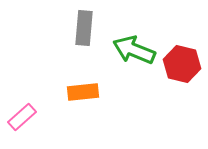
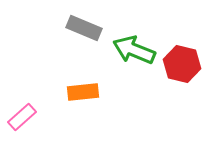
gray rectangle: rotated 72 degrees counterclockwise
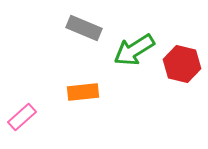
green arrow: rotated 54 degrees counterclockwise
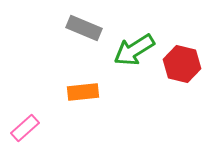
pink rectangle: moved 3 px right, 11 px down
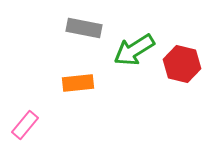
gray rectangle: rotated 12 degrees counterclockwise
orange rectangle: moved 5 px left, 9 px up
pink rectangle: moved 3 px up; rotated 8 degrees counterclockwise
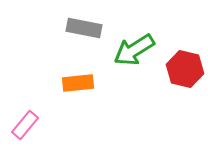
red hexagon: moved 3 px right, 5 px down
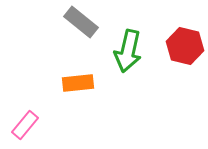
gray rectangle: moved 3 px left, 6 px up; rotated 28 degrees clockwise
green arrow: moved 6 px left, 1 px down; rotated 45 degrees counterclockwise
red hexagon: moved 23 px up
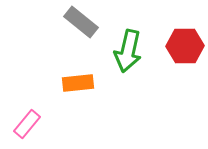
red hexagon: rotated 15 degrees counterclockwise
pink rectangle: moved 2 px right, 1 px up
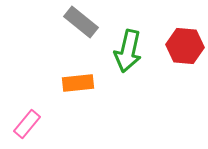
red hexagon: rotated 6 degrees clockwise
